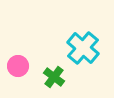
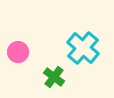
pink circle: moved 14 px up
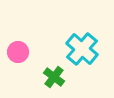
cyan cross: moved 1 px left, 1 px down
